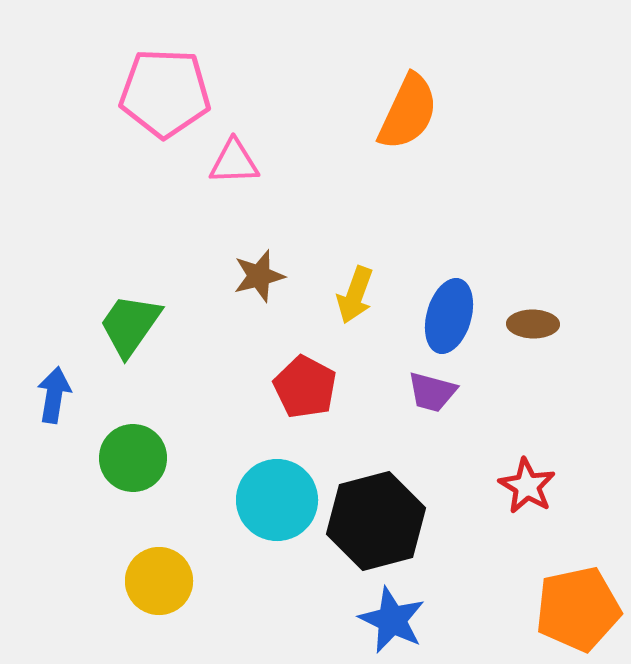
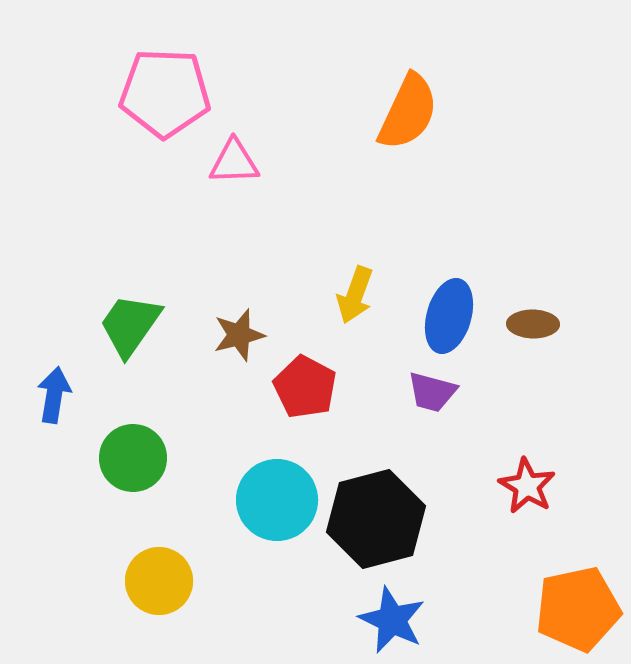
brown star: moved 20 px left, 59 px down
black hexagon: moved 2 px up
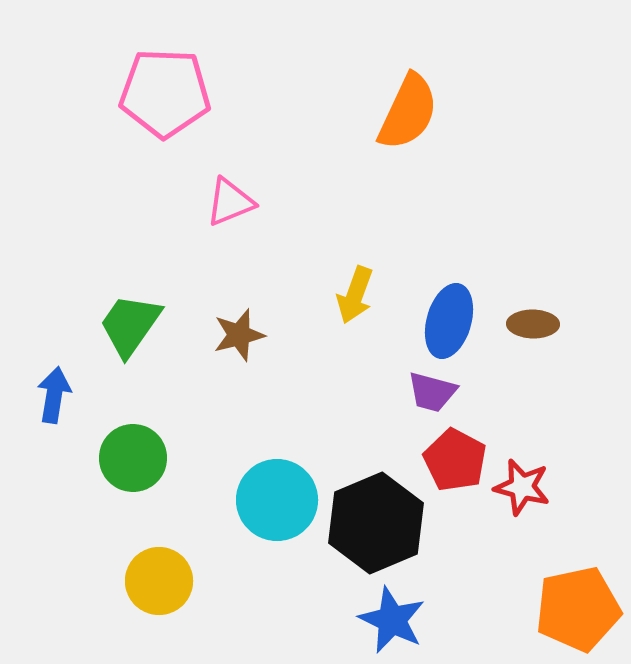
pink triangle: moved 4 px left, 40 px down; rotated 20 degrees counterclockwise
blue ellipse: moved 5 px down
red pentagon: moved 150 px right, 73 px down
red star: moved 5 px left, 1 px down; rotated 16 degrees counterclockwise
black hexagon: moved 4 px down; rotated 8 degrees counterclockwise
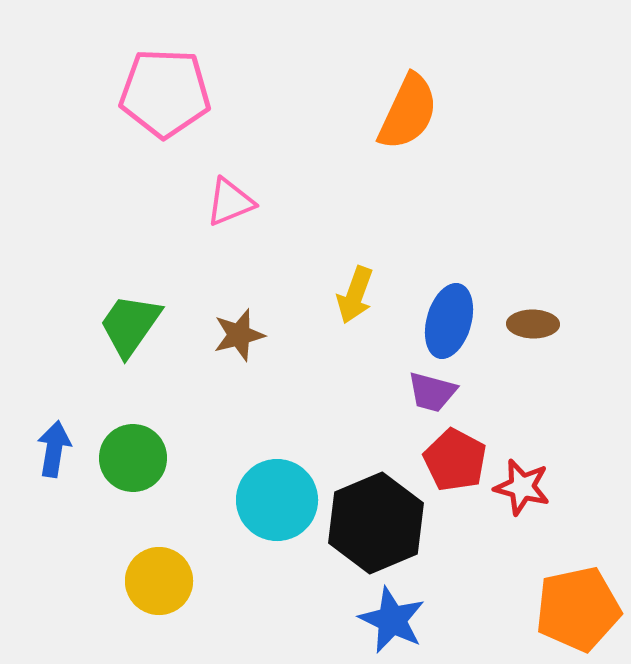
blue arrow: moved 54 px down
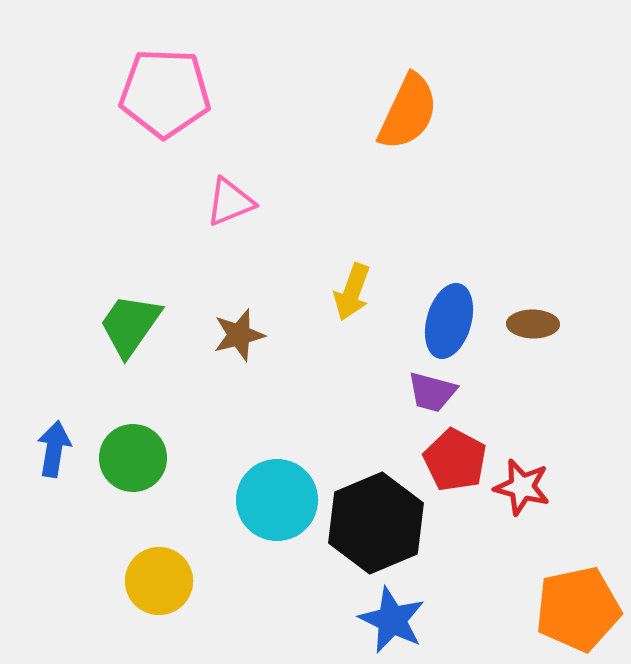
yellow arrow: moved 3 px left, 3 px up
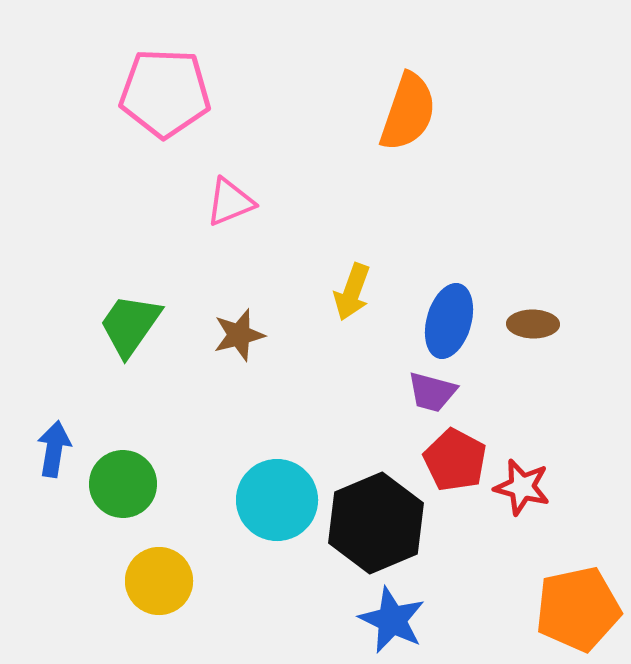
orange semicircle: rotated 6 degrees counterclockwise
green circle: moved 10 px left, 26 px down
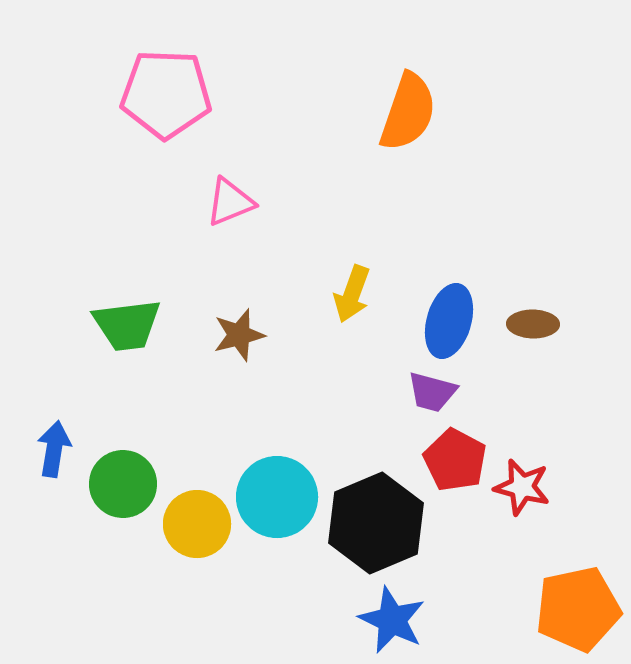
pink pentagon: moved 1 px right, 1 px down
yellow arrow: moved 2 px down
green trapezoid: moved 3 px left; rotated 132 degrees counterclockwise
cyan circle: moved 3 px up
yellow circle: moved 38 px right, 57 px up
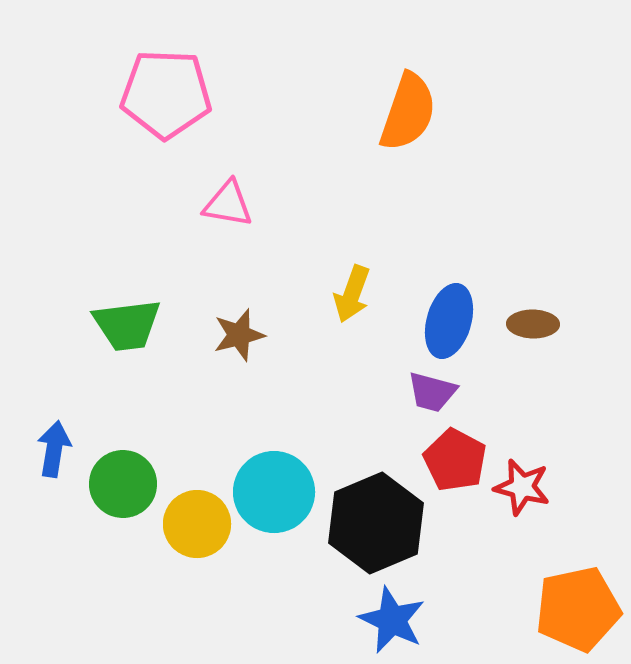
pink triangle: moved 2 px left, 2 px down; rotated 32 degrees clockwise
cyan circle: moved 3 px left, 5 px up
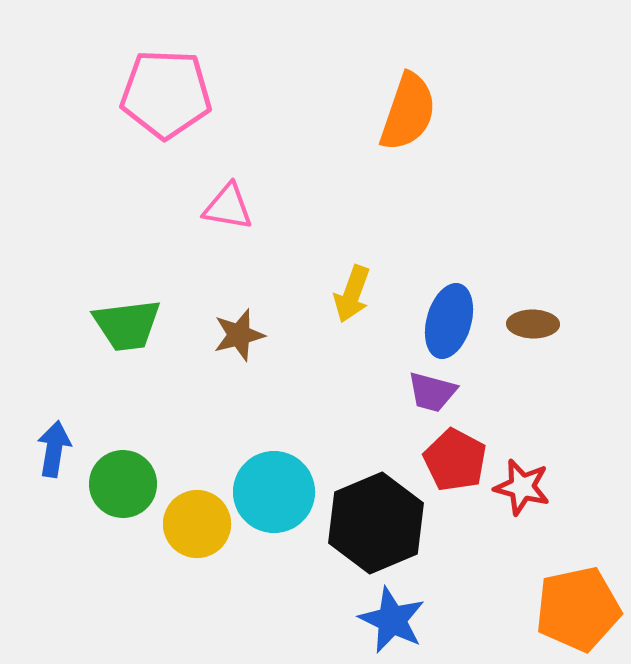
pink triangle: moved 3 px down
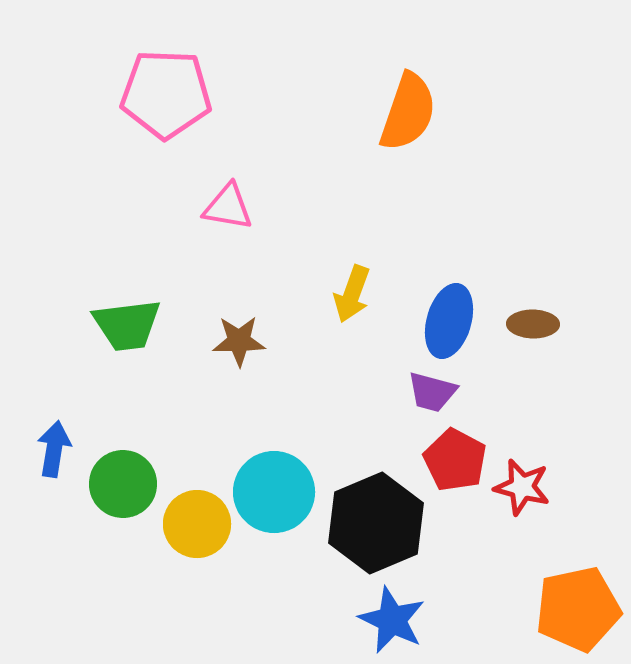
brown star: moved 6 px down; rotated 14 degrees clockwise
